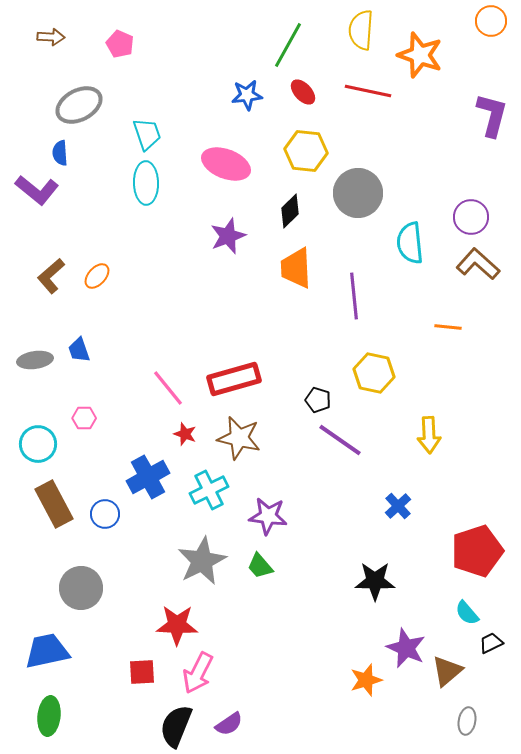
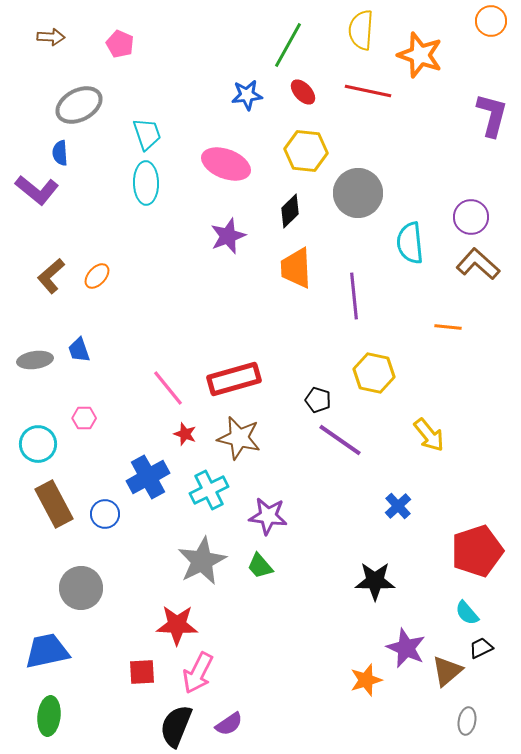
yellow arrow at (429, 435): rotated 36 degrees counterclockwise
black trapezoid at (491, 643): moved 10 px left, 5 px down
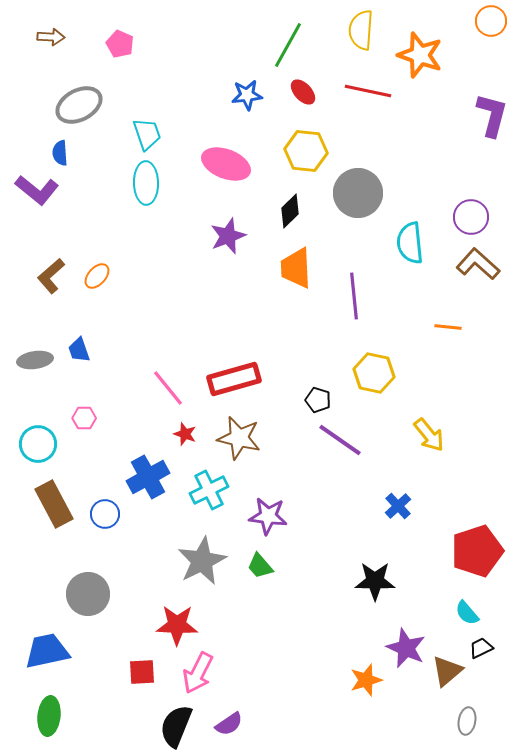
gray circle at (81, 588): moved 7 px right, 6 px down
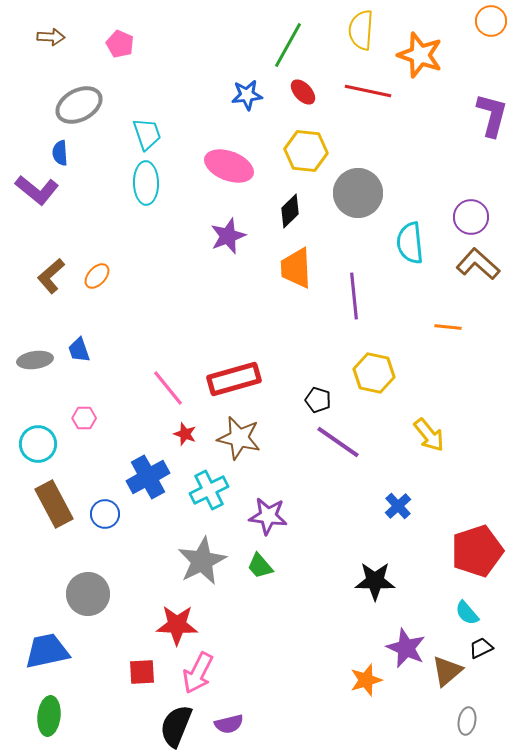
pink ellipse at (226, 164): moved 3 px right, 2 px down
purple line at (340, 440): moved 2 px left, 2 px down
purple semicircle at (229, 724): rotated 20 degrees clockwise
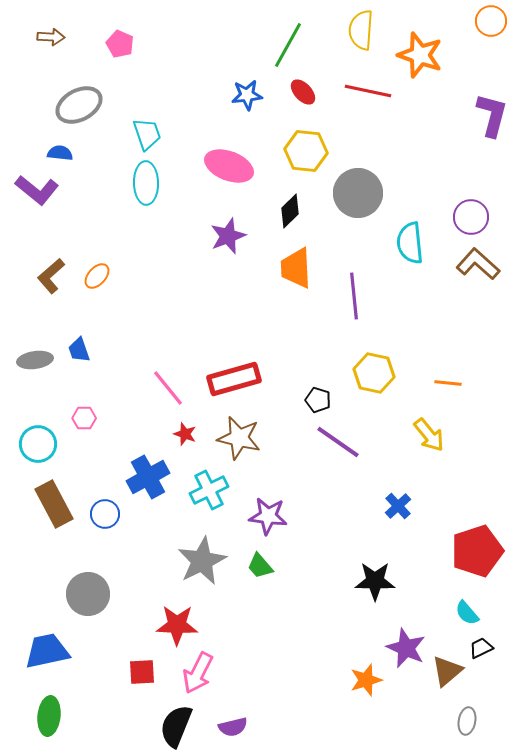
blue semicircle at (60, 153): rotated 100 degrees clockwise
orange line at (448, 327): moved 56 px down
purple semicircle at (229, 724): moved 4 px right, 3 px down
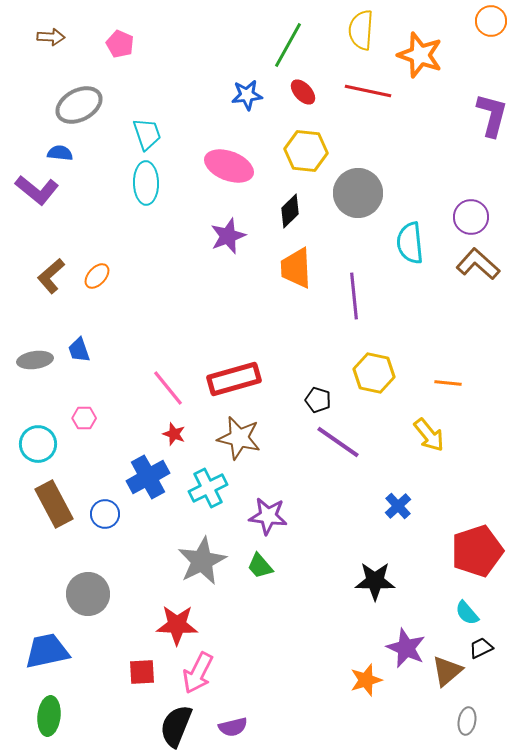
red star at (185, 434): moved 11 px left
cyan cross at (209, 490): moved 1 px left, 2 px up
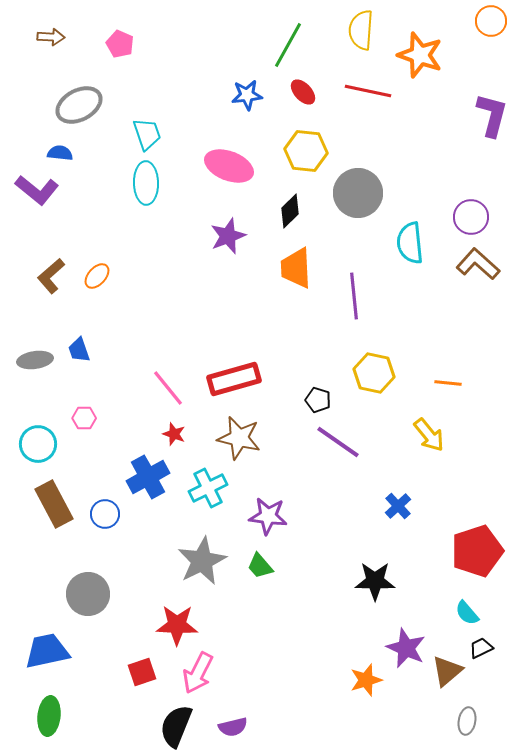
red square at (142, 672): rotated 16 degrees counterclockwise
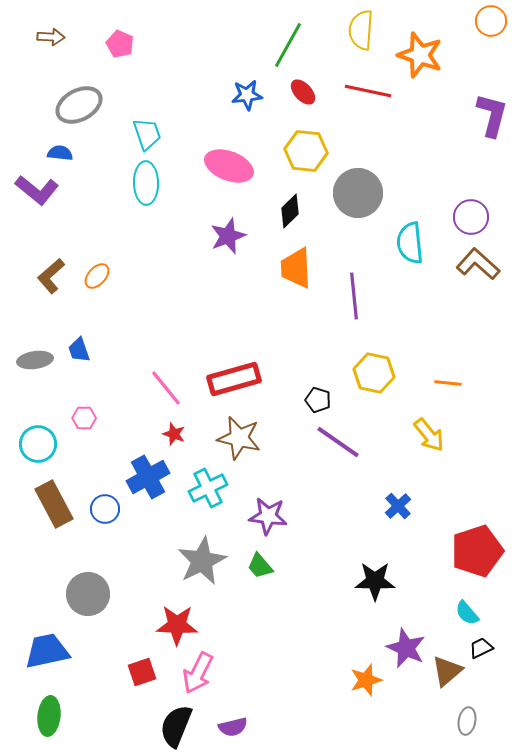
pink line at (168, 388): moved 2 px left
blue circle at (105, 514): moved 5 px up
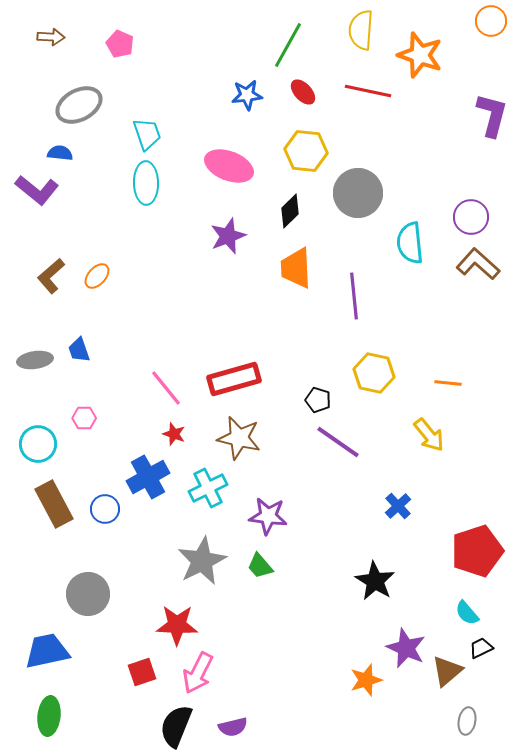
black star at (375, 581): rotated 30 degrees clockwise
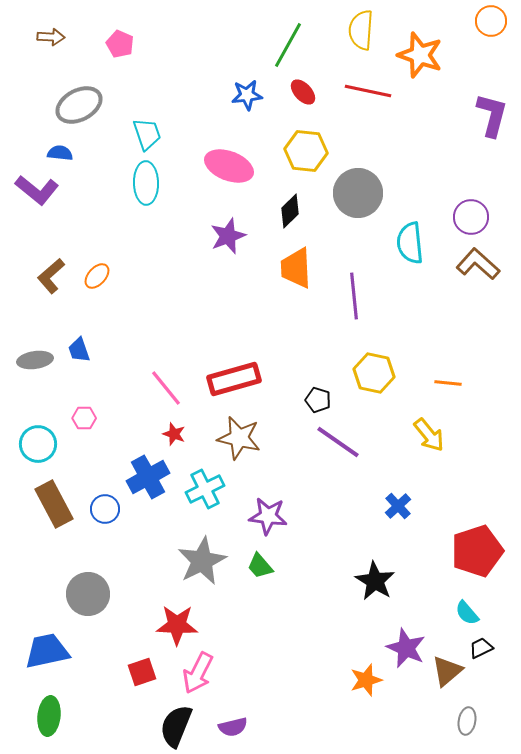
cyan cross at (208, 488): moved 3 px left, 1 px down
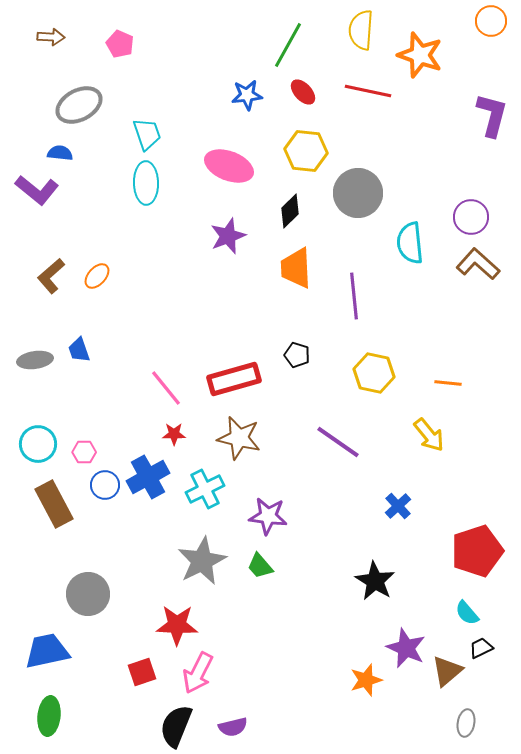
black pentagon at (318, 400): moved 21 px left, 45 px up
pink hexagon at (84, 418): moved 34 px down
red star at (174, 434): rotated 20 degrees counterclockwise
blue circle at (105, 509): moved 24 px up
gray ellipse at (467, 721): moved 1 px left, 2 px down
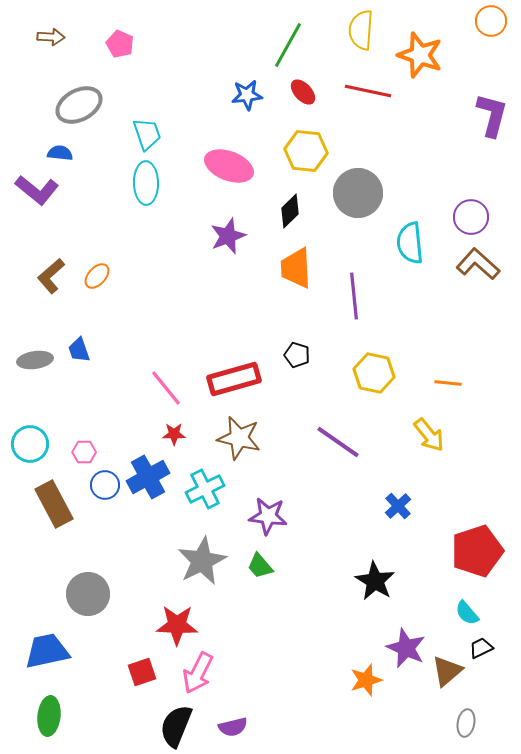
cyan circle at (38, 444): moved 8 px left
